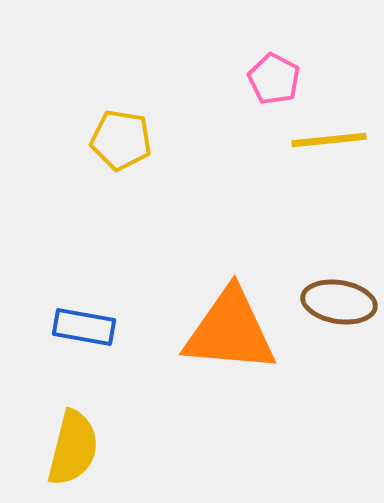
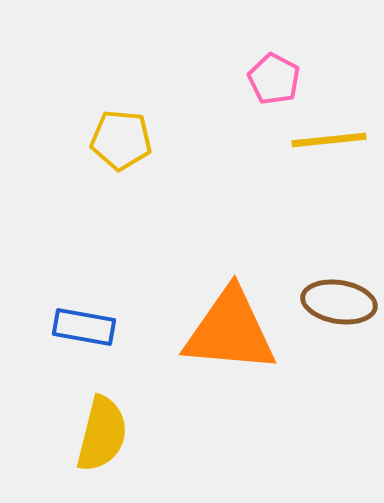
yellow pentagon: rotated 4 degrees counterclockwise
yellow semicircle: moved 29 px right, 14 px up
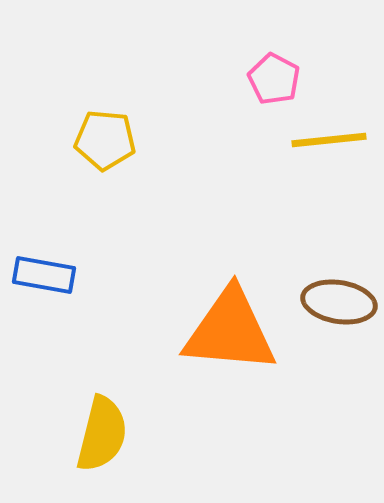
yellow pentagon: moved 16 px left
blue rectangle: moved 40 px left, 52 px up
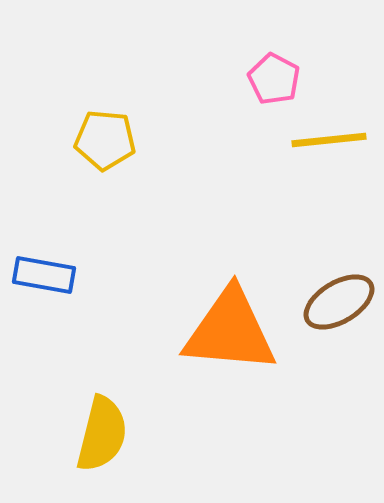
brown ellipse: rotated 40 degrees counterclockwise
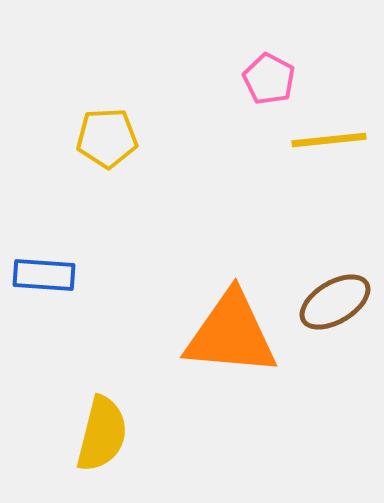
pink pentagon: moved 5 px left
yellow pentagon: moved 2 px right, 2 px up; rotated 8 degrees counterclockwise
blue rectangle: rotated 6 degrees counterclockwise
brown ellipse: moved 4 px left
orange triangle: moved 1 px right, 3 px down
